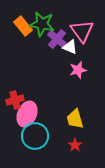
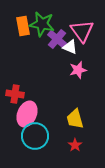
orange rectangle: rotated 30 degrees clockwise
red cross: moved 6 px up; rotated 24 degrees clockwise
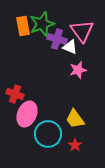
green star: rotated 30 degrees counterclockwise
purple cross: rotated 24 degrees counterclockwise
red cross: rotated 12 degrees clockwise
yellow trapezoid: rotated 20 degrees counterclockwise
cyan circle: moved 13 px right, 2 px up
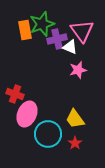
orange rectangle: moved 2 px right, 4 px down
purple cross: rotated 30 degrees counterclockwise
red star: moved 2 px up
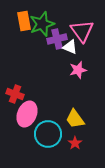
orange rectangle: moved 1 px left, 9 px up
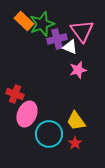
orange rectangle: rotated 36 degrees counterclockwise
yellow trapezoid: moved 1 px right, 2 px down
cyan circle: moved 1 px right
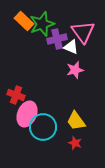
pink triangle: moved 1 px right, 1 px down
white triangle: moved 1 px right
pink star: moved 3 px left
red cross: moved 1 px right, 1 px down
cyan circle: moved 6 px left, 7 px up
red star: rotated 16 degrees counterclockwise
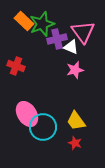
red cross: moved 29 px up
pink ellipse: rotated 55 degrees counterclockwise
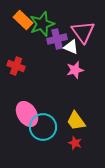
orange rectangle: moved 1 px left, 1 px up
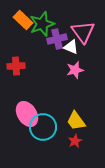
red cross: rotated 24 degrees counterclockwise
red star: moved 2 px up; rotated 24 degrees clockwise
